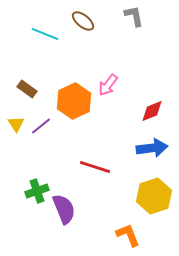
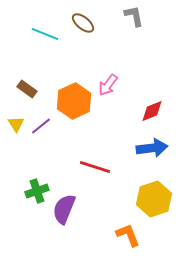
brown ellipse: moved 2 px down
yellow hexagon: moved 3 px down
purple semicircle: rotated 136 degrees counterclockwise
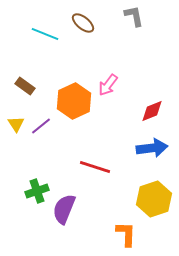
brown rectangle: moved 2 px left, 3 px up
orange L-shape: moved 2 px left, 1 px up; rotated 24 degrees clockwise
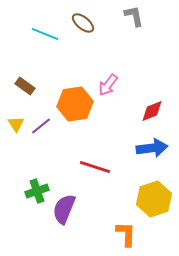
orange hexagon: moved 1 px right, 3 px down; rotated 16 degrees clockwise
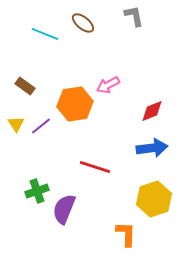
pink arrow: rotated 25 degrees clockwise
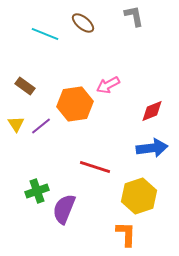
yellow hexagon: moved 15 px left, 3 px up
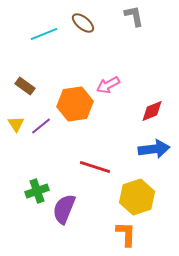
cyan line: moved 1 px left; rotated 44 degrees counterclockwise
blue arrow: moved 2 px right, 1 px down
yellow hexagon: moved 2 px left, 1 px down
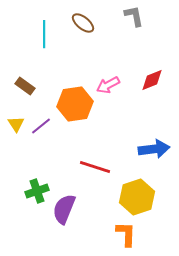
cyan line: rotated 68 degrees counterclockwise
red diamond: moved 31 px up
